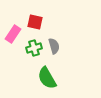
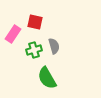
green cross: moved 2 px down
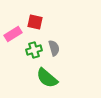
pink rectangle: rotated 24 degrees clockwise
gray semicircle: moved 2 px down
green semicircle: rotated 20 degrees counterclockwise
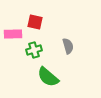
pink rectangle: rotated 30 degrees clockwise
gray semicircle: moved 14 px right, 2 px up
green semicircle: moved 1 px right, 1 px up
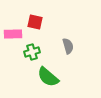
green cross: moved 2 px left, 2 px down
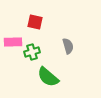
pink rectangle: moved 8 px down
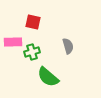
red square: moved 2 px left
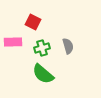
red square: rotated 14 degrees clockwise
green cross: moved 10 px right, 4 px up
green semicircle: moved 5 px left, 3 px up
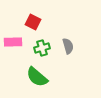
green semicircle: moved 6 px left, 3 px down
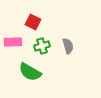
green cross: moved 2 px up
green semicircle: moved 7 px left, 5 px up; rotated 10 degrees counterclockwise
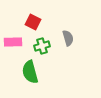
gray semicircle: moved 8 px up
green semicircle: rotated 45 degrees clockwise
